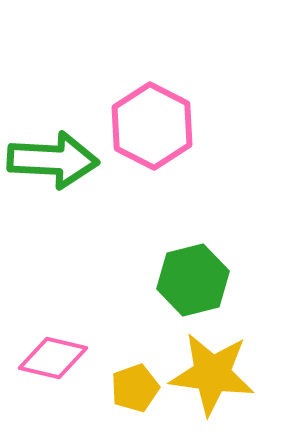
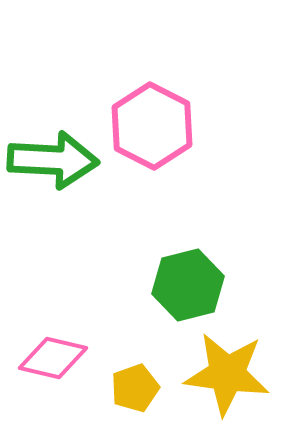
green hexagon: moved 5 px left, 5 px down
yellow star: moved 15 px right
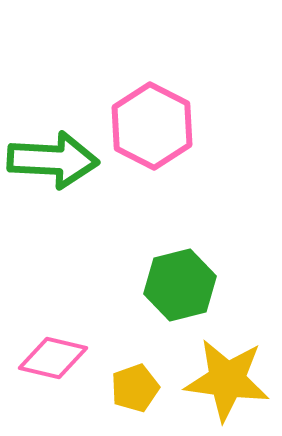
green hexagon: moved 8 px left
yellow star: moved 6 px down
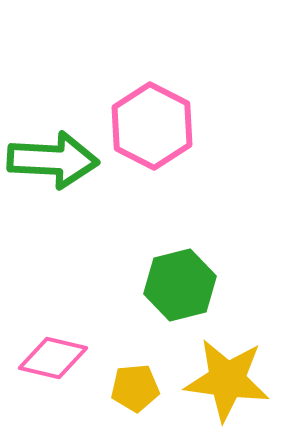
yellow pentagon: rotated 15 degrees clockwise
